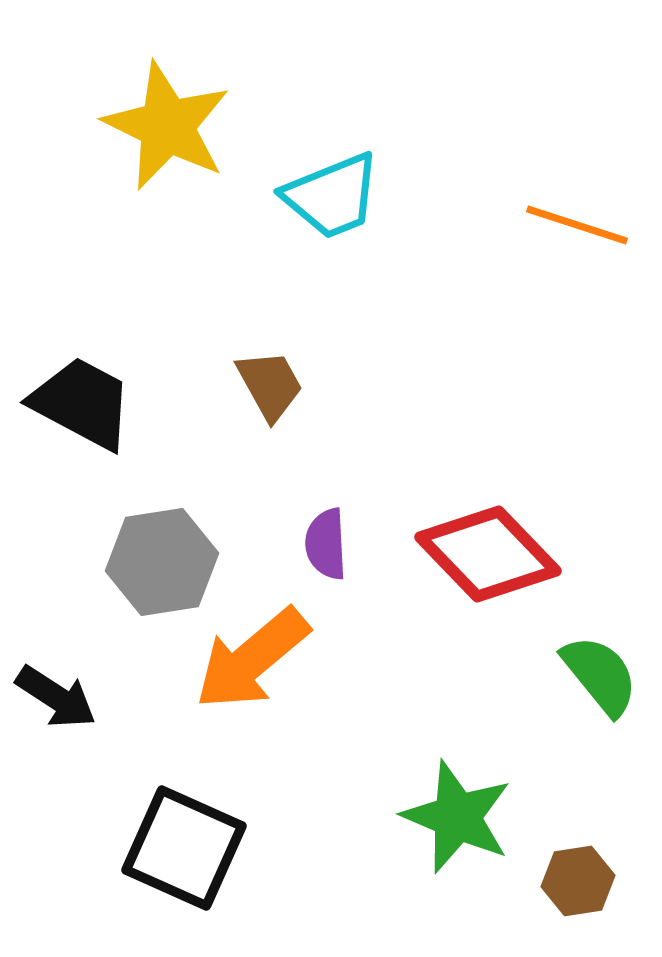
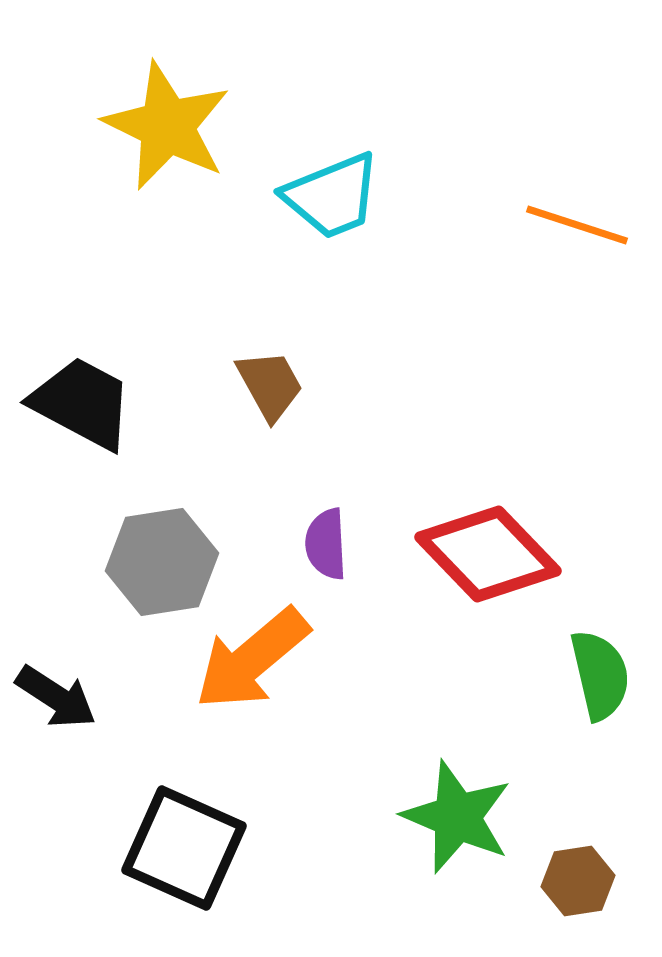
green semicircle: rotated 26 degrees clockwise
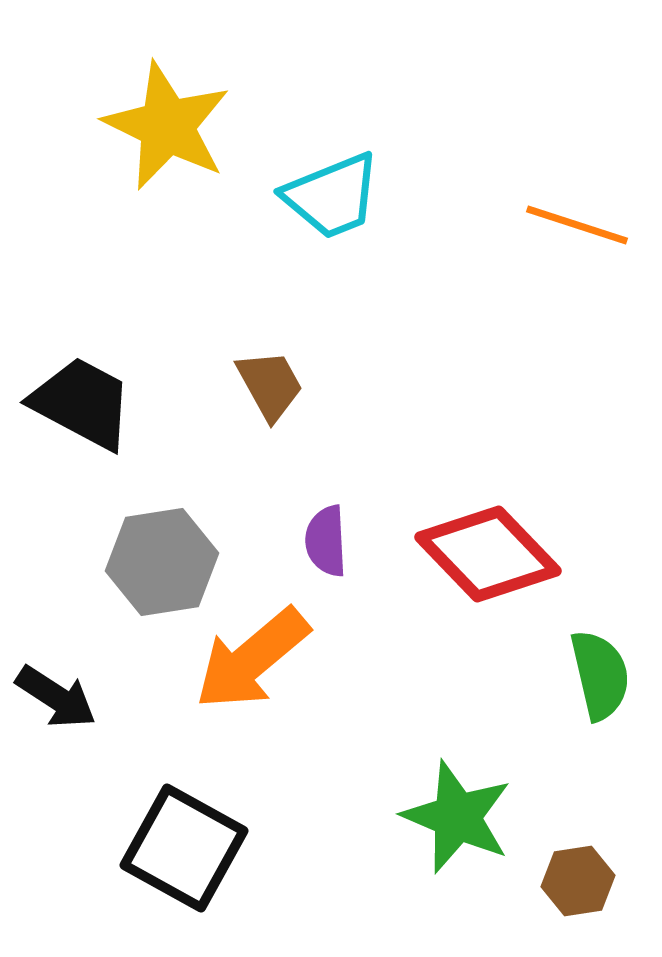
purple semicircle: moved 3 px up
black square: rotated 5 degrees clockwise
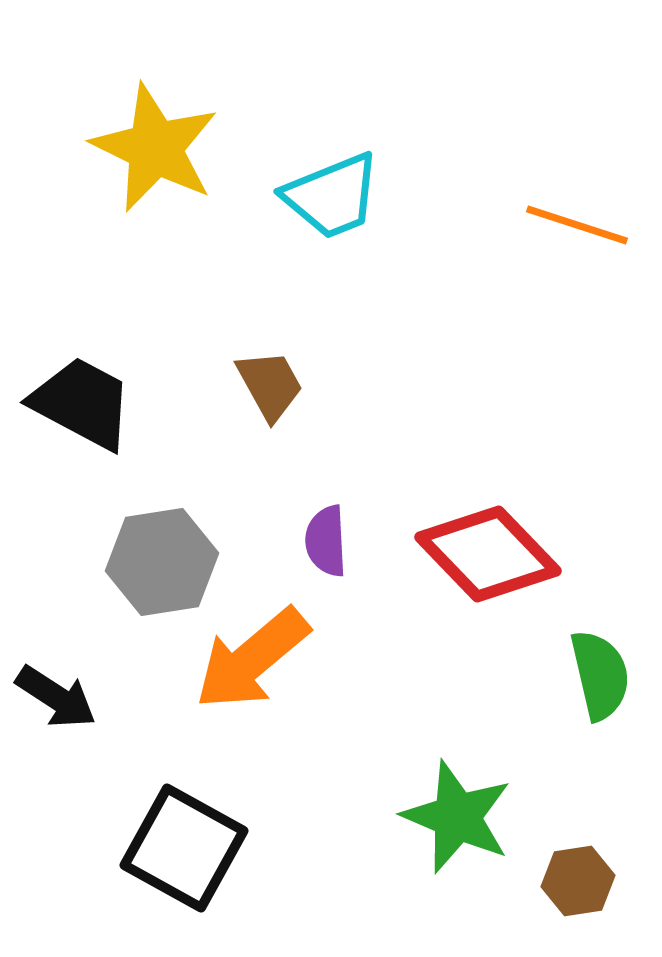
yellow star: moved 12 px left, 22 px down
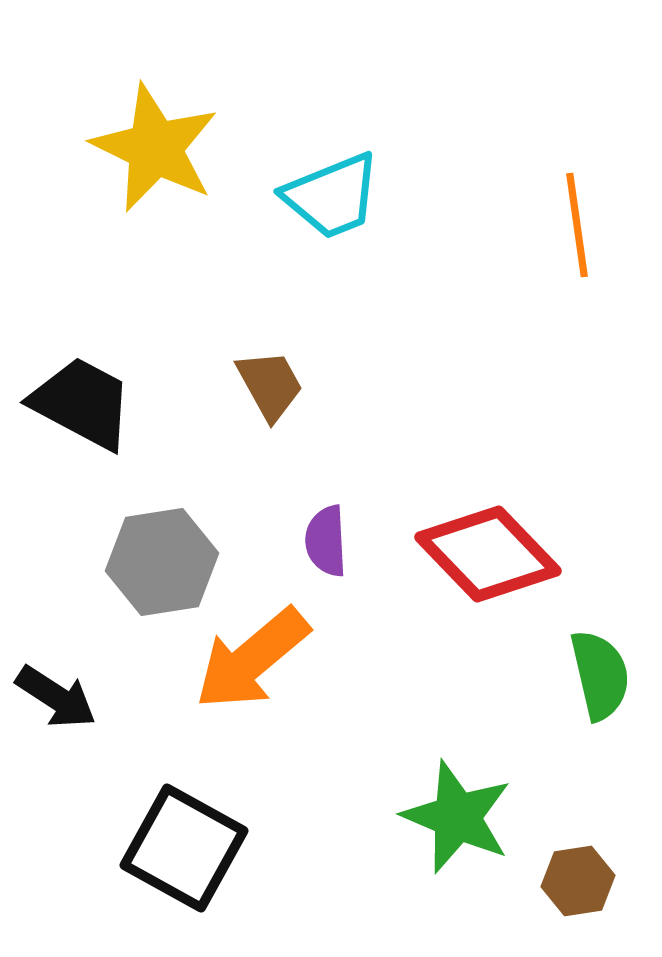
orange line: rotated 64 degrees clockwise
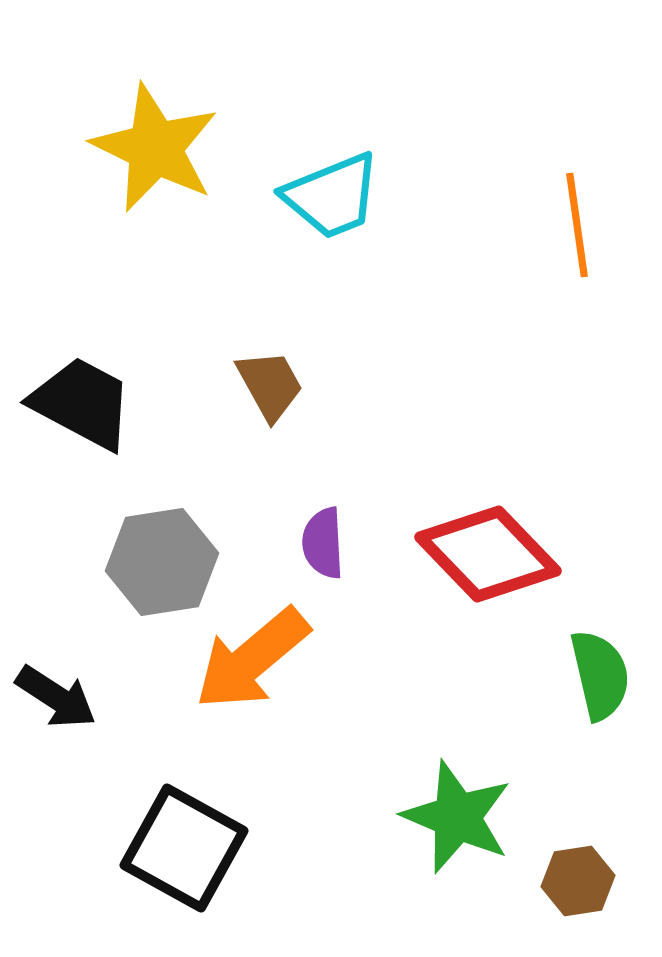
purple semicircle: moved 3 px left, 2 px down
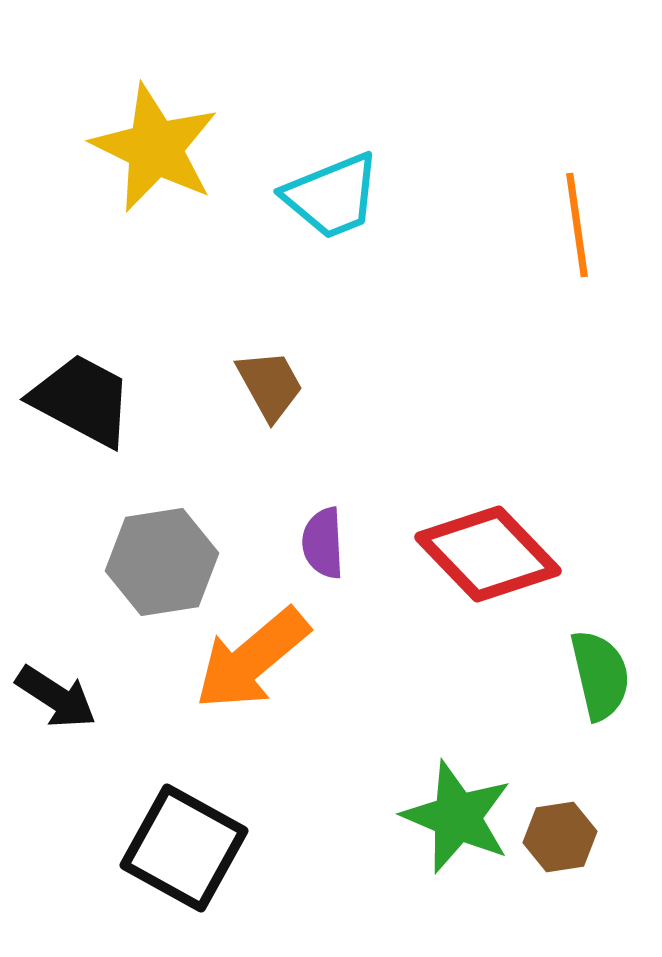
black trapezoid: moved 3 px up
brown hexagon: moved 18 px left, 44 px up
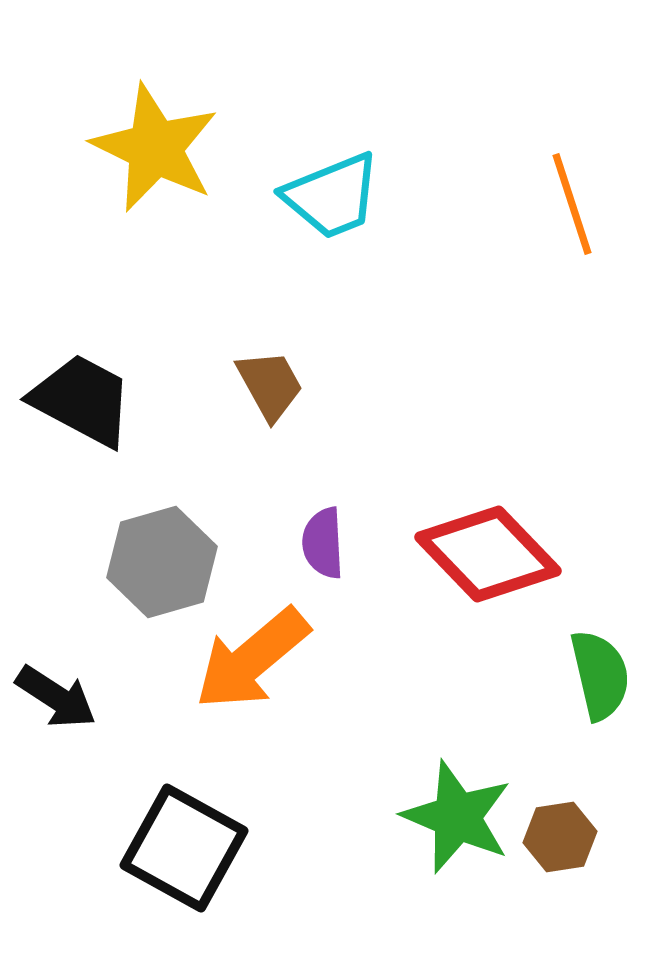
orange line: moved 5 px left, 21 px up; rotated 10 degrees counterclockwise
gray hexagon: rotated 7 degrees counterclockwise
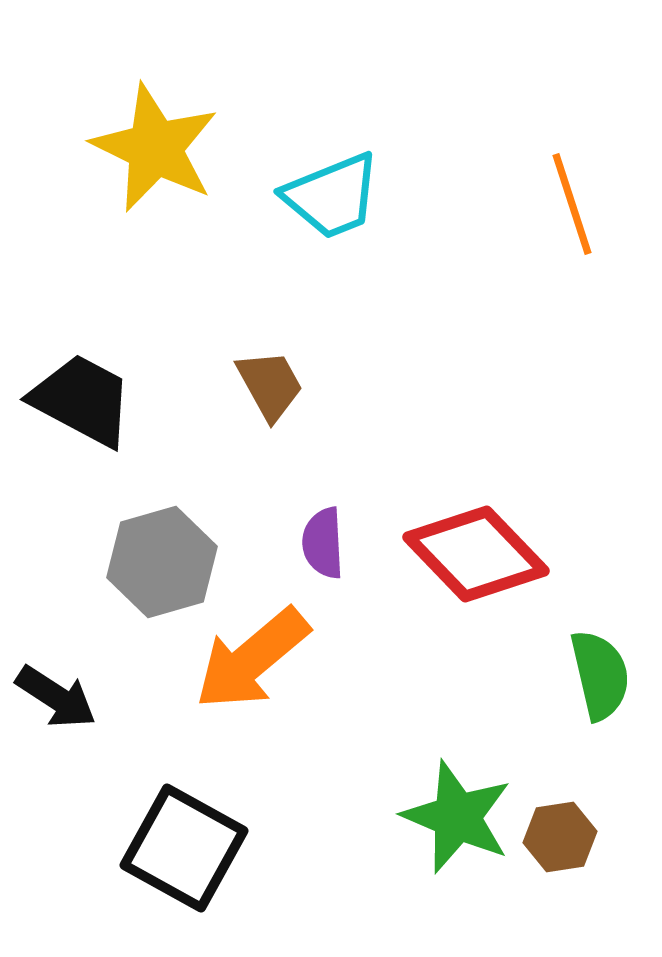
red diamond: moved 12 px left
